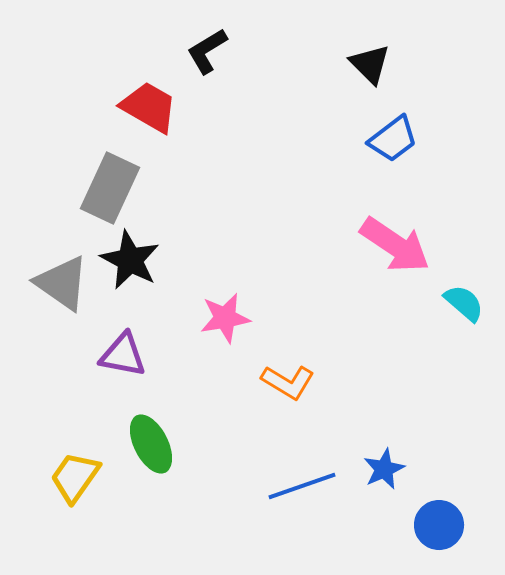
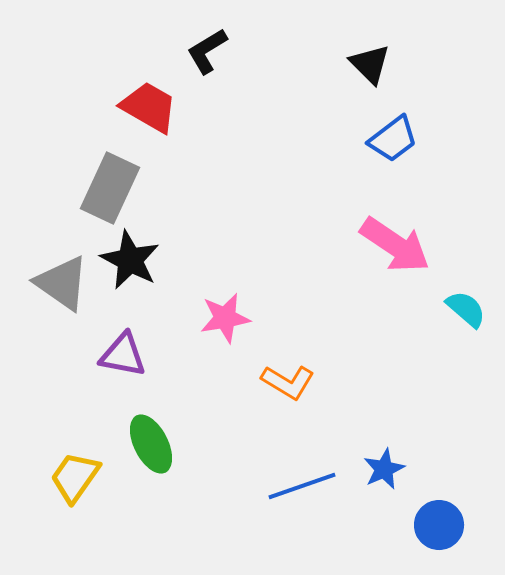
cyan semicircle: moved 2 px right, 6 px down
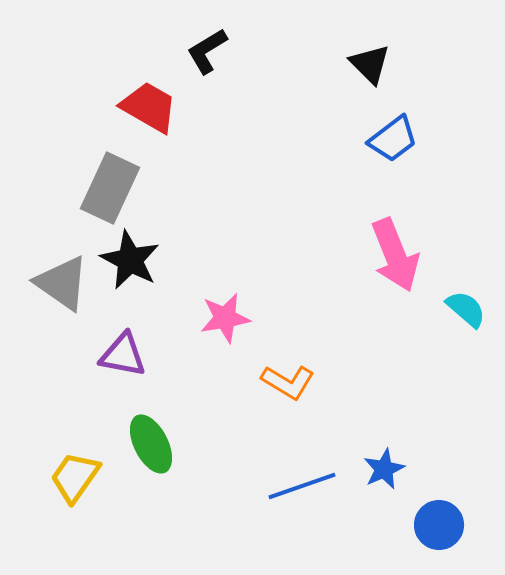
pink arrow: moved 10 px down; rotated 34 degrees clockwise
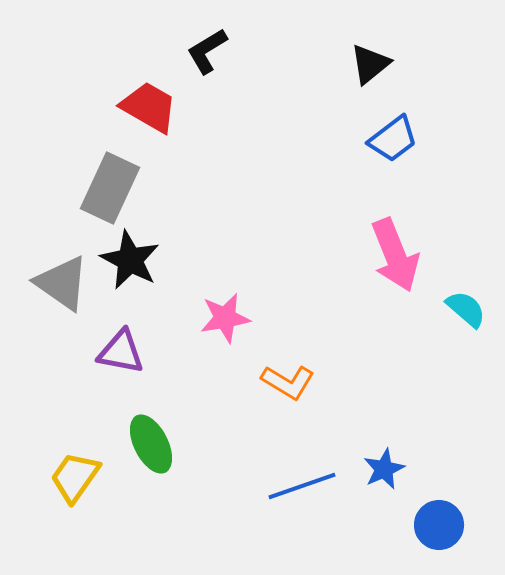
black triangle: rotated 36 degrees clockwise
purple triangle: moved 2 px left, 3 px up
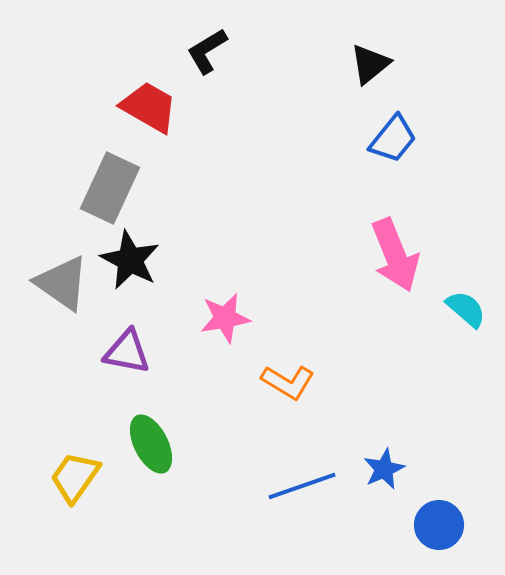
blue trapezoid: rotated 14 degrees counterclockwise
purple triangle: moved 6 px right
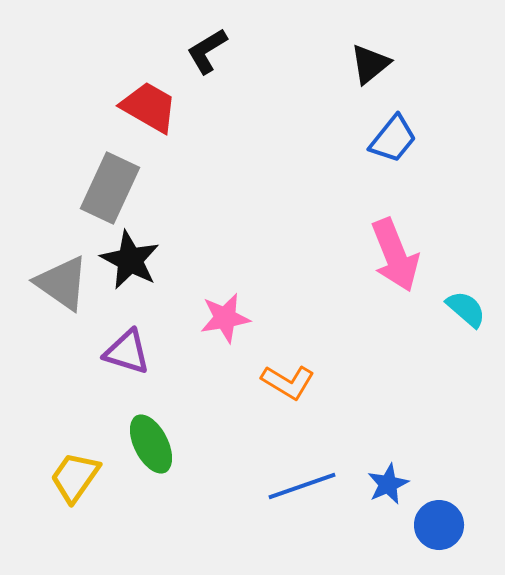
purple triangle: rotated 6 degrees clockwise
blue star: moved 4 px right, 15 px down
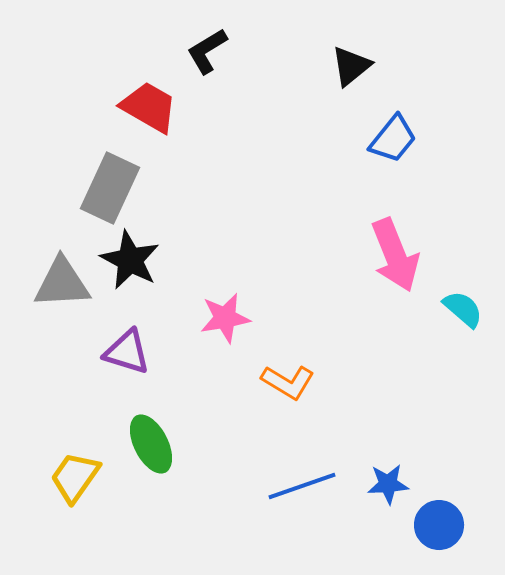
black triangle: moved 19 px left, 2 px down
gray triangle: rotated 38 degrees counterclockwise
cyan semicircle: moved 3 px left
blue star: rotated 21 degrees clockwise
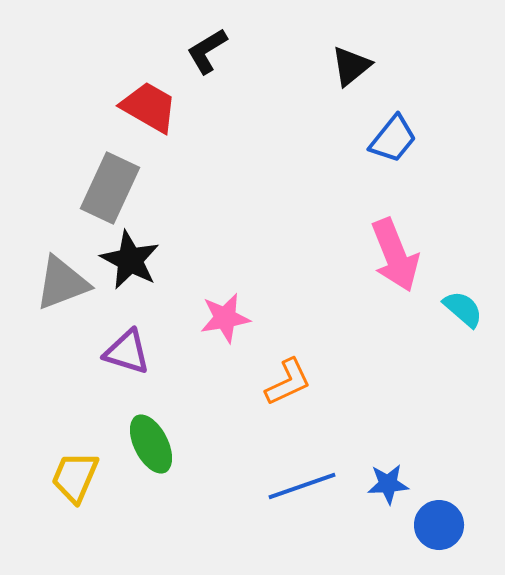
gray triangle: rotated 18 degrees counterclockwise
orange L-shape: rotated 56 degrees counterclockwise
yellow trapezoid: rotated 12 degrees counterclockwise
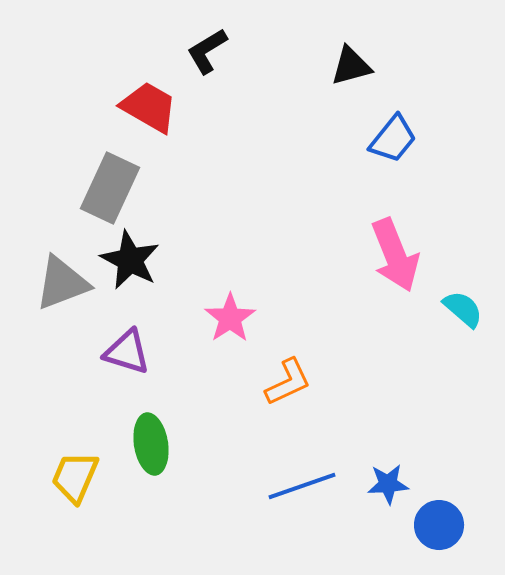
black triangle: rotated 24 degrees clockwise
pink star: moved 5 px right; rotated 24 degrees counterclockwise
green ellipse: rotated 18 degrees clockwise
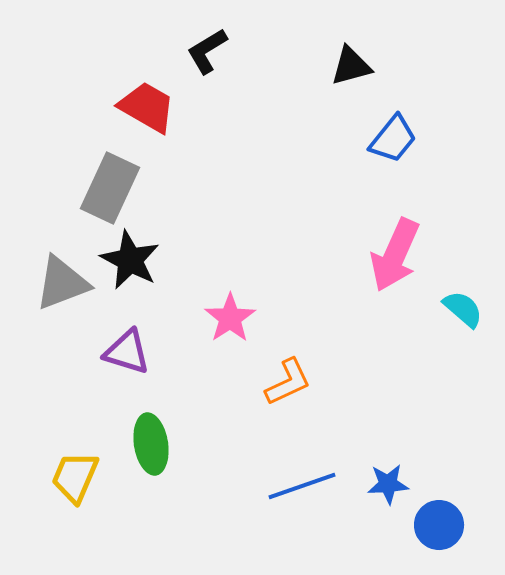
red trapezoid: moved 2 px left
pink arrow: rotated 46 degrees clockwise
